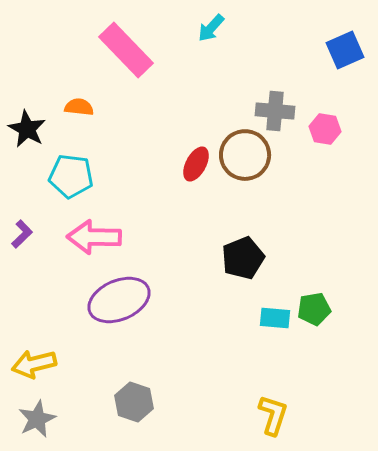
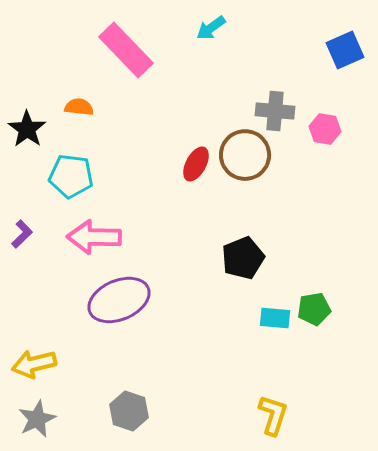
cyan arrow: rotated 12 degrees clockwise
black star: rotated 6 degrees clockwise
gray hexagon: moved 5 px left, 9 px down
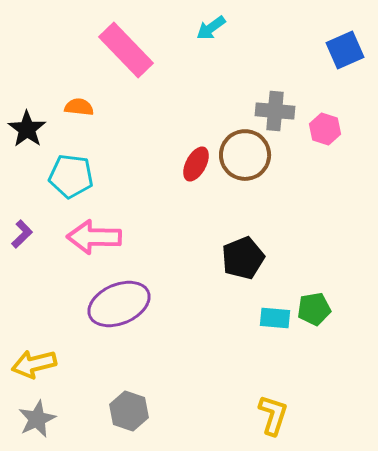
pink hexagon: rotated 8 degrees clockwise
purple ellipse: moved 4 px down
